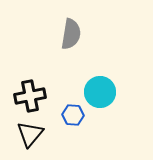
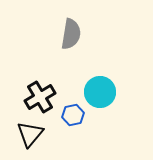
black cross: moved 10 px right, 1 px down; rotated 20 degrees counterclockwise
blue hexagon: rotated 15 degrees counterclockwise
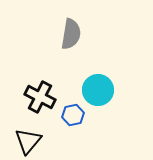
cyan circle: moved 2 px left, 2 px up
black cross: rotated 32 degrees counterclockwise
black triangle: moved 2 px left, 7 px down
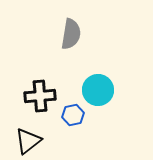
black cross: moved 1 px up; rotated 32 degrees counterclockwise
black triangle: rotated 12 degrees clockwise
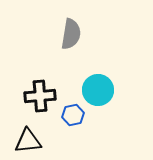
black triangle: rotated 32 degrees clockwise
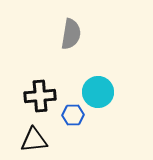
cyan circle: moved 2 px down
blue hexagon: rotated 10 degrees clockwise
black triangle: moved 6 px right, 1 px up
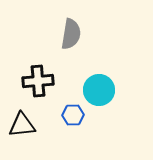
cyan circle: moved 1 px right, 2 px up
black cross: moved 2 px left, 15 px up
black triangle: moved 12 px left, 15 px up
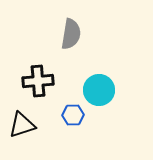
black triangle: rotated 12 degrees counterclockwise
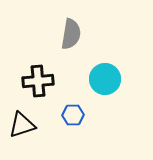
cyan circle: moved 6 px right, 11 px up
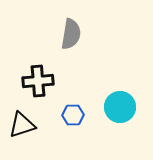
cyan circle: moved 15 px right, 28 px down
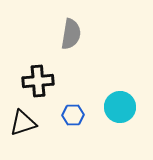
black triangle: moved 1 px right, 2 px up
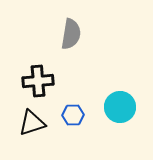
black triangle: moved 9 px right
